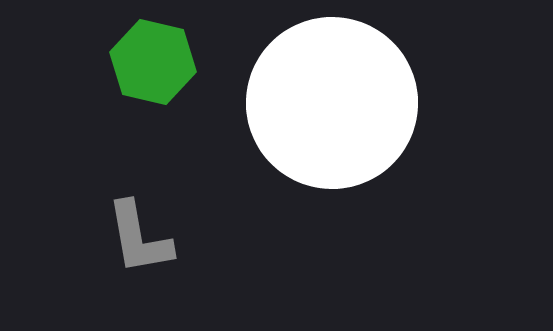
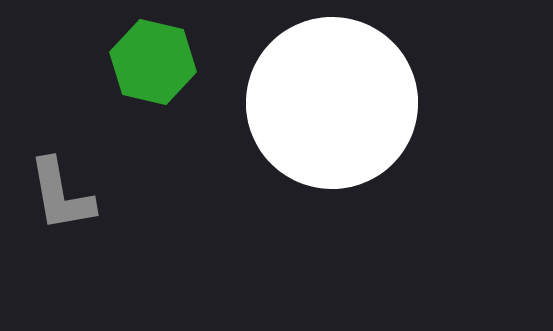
gray L-shape: moved 78 px left, 43 px up
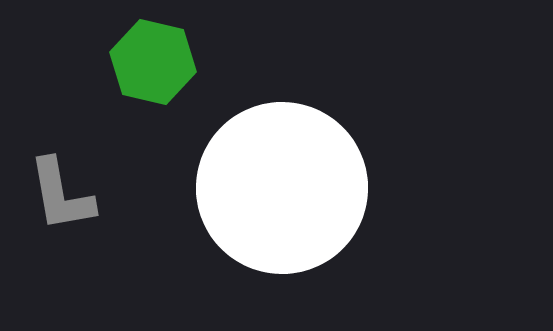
white circle: moved 50 px left, 85 px down
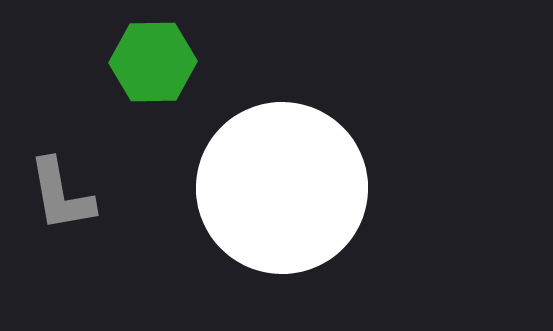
green hexagon: rotated 14 degrees counterclockwise
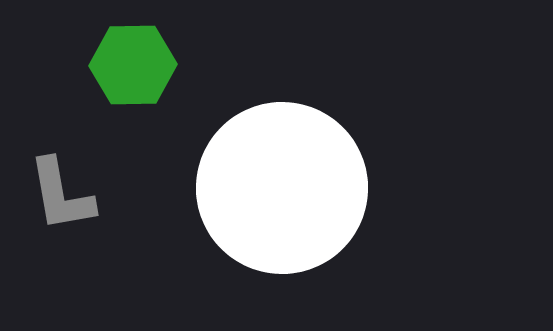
green hexagon: moved 20 px left, 3 px down
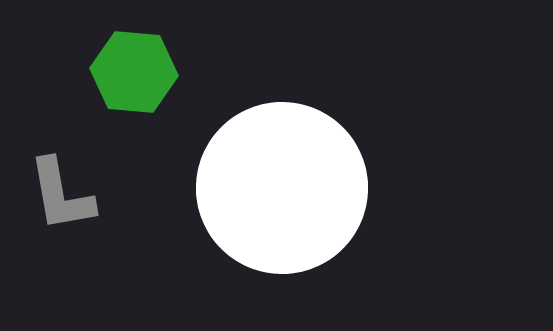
green hexagon: moved 1 px right, 7 px down; rotated 6 degrees clockwise
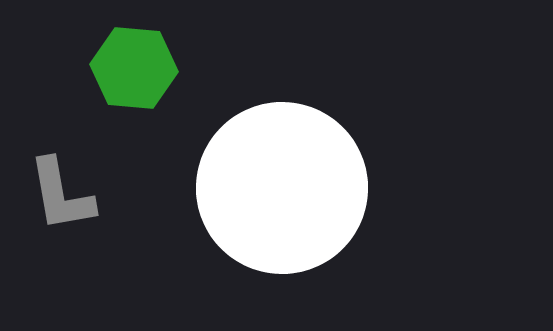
green hexagon: moved 4 px up
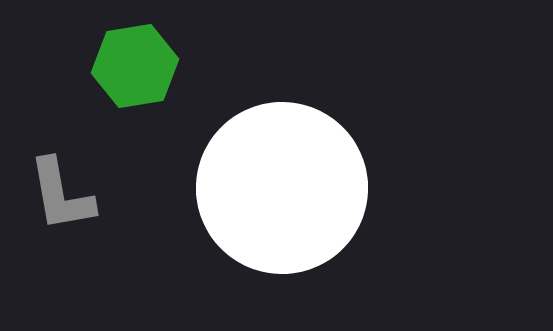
green hexagon: moved 1 px right, 2 px up; rotated 14 degrees counterclockwise
